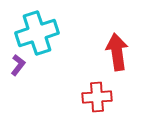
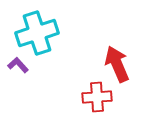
red arrow: moved 12 px down; rotated 15 degrees counterclockwise
purple L-shape: rotated 80 degrees counterclockwise
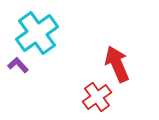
cyan cross: rotated 18 degrees counterclockwise
red cross: rotated 32 degrees counterclockwise
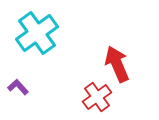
purple L-shape: moved 22 px down
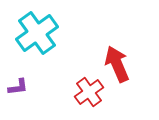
purple L-shape: rotated 125 degrees clockwise
red cross: moved 8 px left, 5 px up
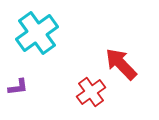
red arrow: moved 4 px right; rotated 21 degrees counterclockwise
red cross: moved 2 px right
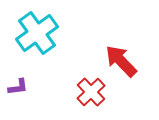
red arrow: moved 3 px up
red cross: rotated 8 degrees counterclockwise
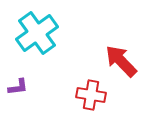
red cross: moved 3 px down; rotated 36 degrees counterclockwise
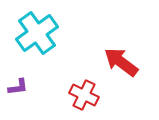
red arrow: moved 1 px down; rotated 9 degrees counterclockwise
red cross: moved 7 px left; rotated 16 degrees clockwise
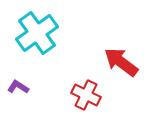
purple L-shape: rotated 140 degrees counterclockwise
red cross: moved 2 px right
